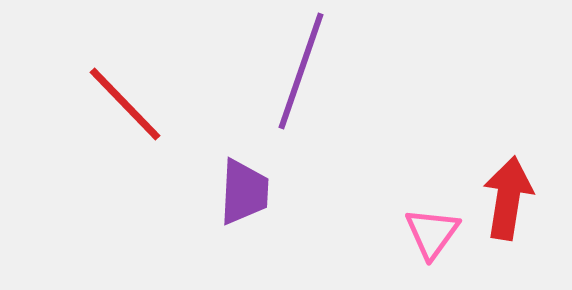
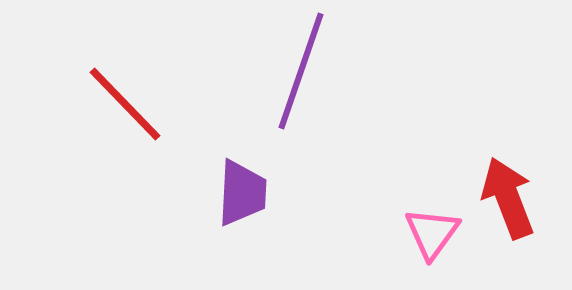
purple trapezoid: moved 2 px left, 1 px down
red arrow: rotated 30 degrees counterclockwise
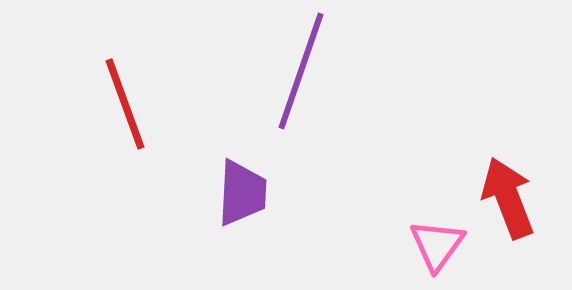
red line: rotated 24 degrees clockwise
pink triangle: moved 5 px right, 12 px down
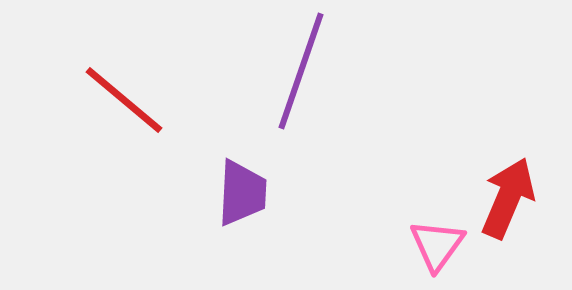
red line: moved 1 px left, 4 px up; rotated 30 degrees counterclockwise
red arrow: rotated 44 degrees clockwise
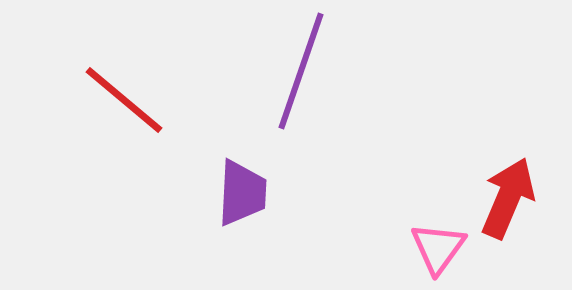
pink triangle: moved 1 px right, 3 px down
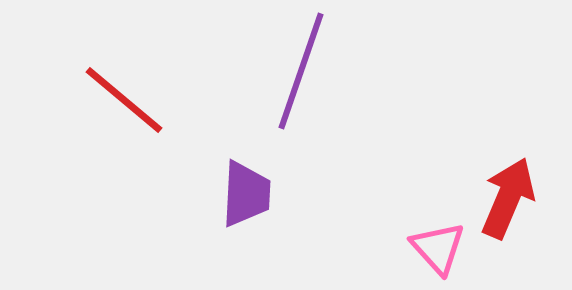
purple trapezoid: moved 4 px right, 1 px down
pink triangle: rotated 18 degrees counterclockwise
